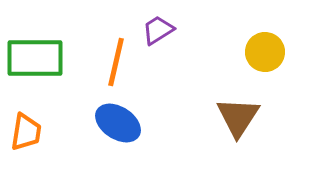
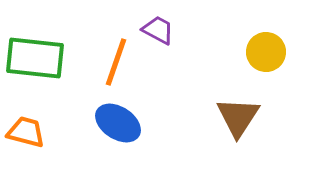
purple trapezoid: rotated 60 degrees clockwise
yellow circle: moved 1 px right
green rectangle: rotated 6 degrees clockwise
orange line: rotated 6 degrees clockwise
orange trapezoid: rotated 84 degrees counterclockwise
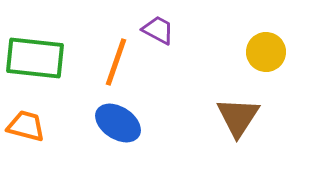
orange trapezoid: moved 6 px up
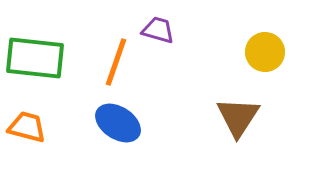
purple trapezoid: rotated 12 degrees counterclockwise
yellow circle: moved 1 px left
orange trapezoid: moved 1 px right, 1 px down
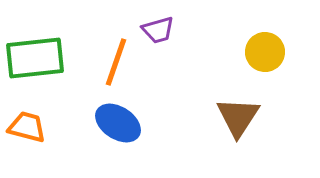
purple trapezoid: rotated 148 degrees clockwise
green rectangle: rotated 12 degrees counterclockwise
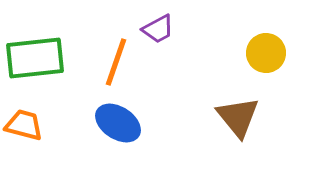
purple trapezoid: moved 1 px up; rotated 12 degrees counterclockwise
yellow circle: moved 1 px right, 1 px down
brown triangle: rotated 12 degrees counterclockwise
orange trapezoid: moved 3 px left, 2 px up
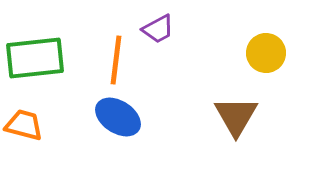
orange line: moved 2 px up; rotated 12 degrees counterclockwise
brown triangle: moved 2 px left, 1 px up; rotated 9 degrees clockwise
blue ellipse: moved 6 px up
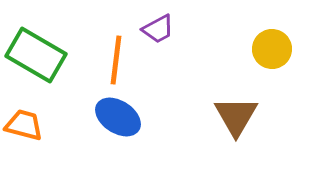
yellow circle: moved 6 px right, 4 px up
green rectangle: moved 1 px right, 3 px up; rotated 36 degrees clockwise
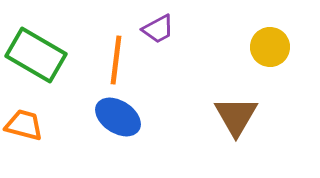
yellow circle: moved 2 px left, 2 px up
